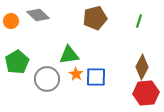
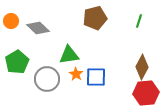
gray diamond: moved 13 px down
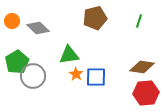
orange circle: moved 1 px right
brown diamond: rotated 70 degrees clockwise
gray circle: moved 14 px left, 3 px up
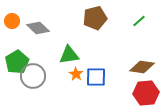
green line: rotated 32 degrees clockwise
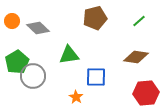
brown diamond: moved 6 px left, 10 px up
orange star: moved 23 px down
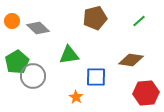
brown diamond: moved 5 px left, 3 px down
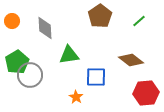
brown pentagon: moved 5 px right, 2 px up; rotated 20 degrees counterclockwise
gray diamond: moved 7 px right; rotated 45 degrees clockwise
brown diamond: rotated 30 degrees clockwise
gray circle: moved 3 px left, 1 px up
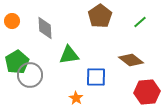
green line: moved 1 px right, 1 px down
red hexagon: moved 1 px right, 1 px up
orange star: moved 1 px down
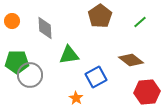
green pentagon: rotated 30 degrees clockwise
blue square: rotated 30 degrees counterclockwise
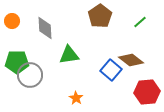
blue square: moved 15 px right, 7 px up; rotated 20 degrees counterclockwise
